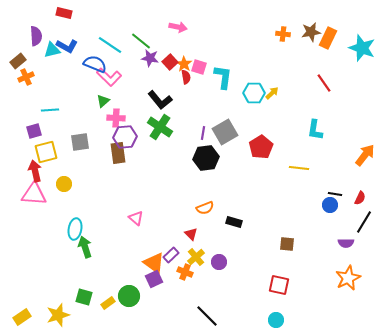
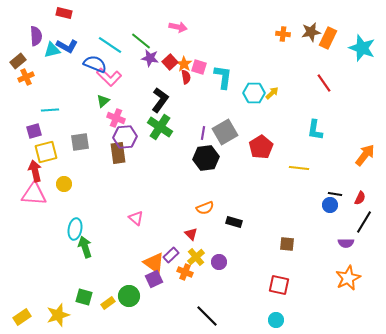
black L-shape at (160, 100): rotated 105 degrees counterclockwise
pink cross at (116, 118): rotated 18 degrees clockwise
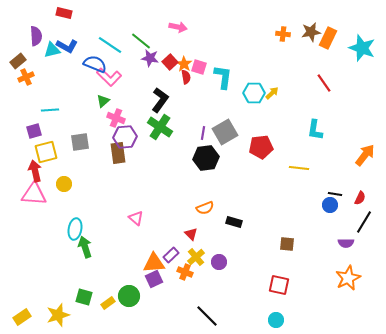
red pentagon at (261, 147): rotated 25 degrees clockwise
orange triangle at (154, 263): rotated 40 degrees counterclockwise
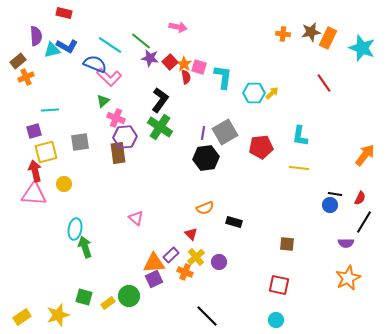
cyan L-shape at (315, 130): moved 15 px left, 6 px down
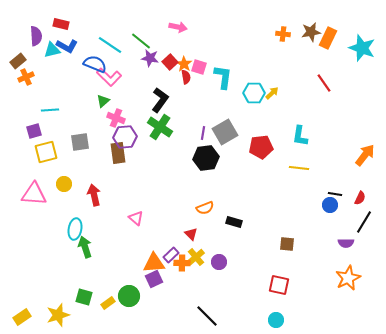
red rectangle at (64, 13): moved 3 px left, 11 px down
red arrow at (35, 171): moved 59 px right, 24 px down
orange cross at (185, 272): moved 3 px left, 9 px up; rotated 21 degrees counterclockwise
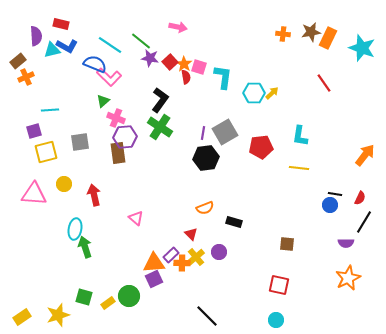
purple circle at (219, 262): moved 10 px up
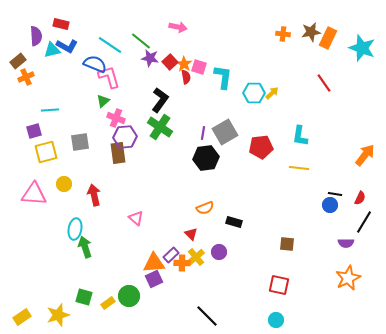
pink L-shape at (109, 77): rotated 150 degrees counterclockwise
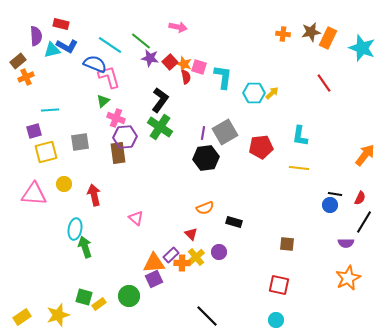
orange star at (184, 64): rotated 14 degrees counterclockwise
yellow rectangle at (108, 303): moved 9 px left, 1 px down
